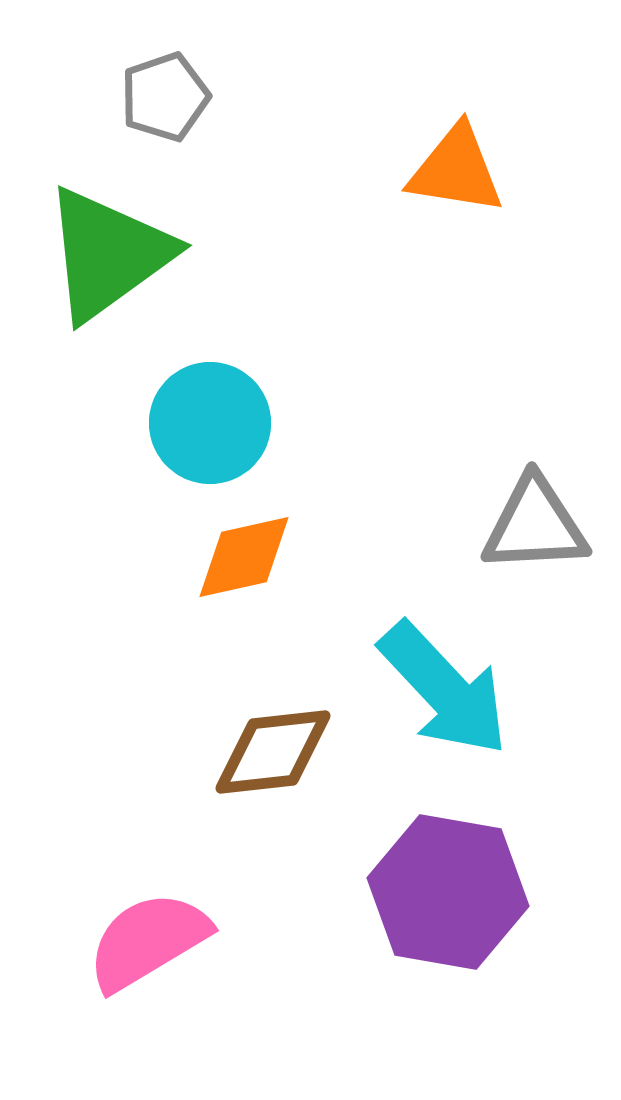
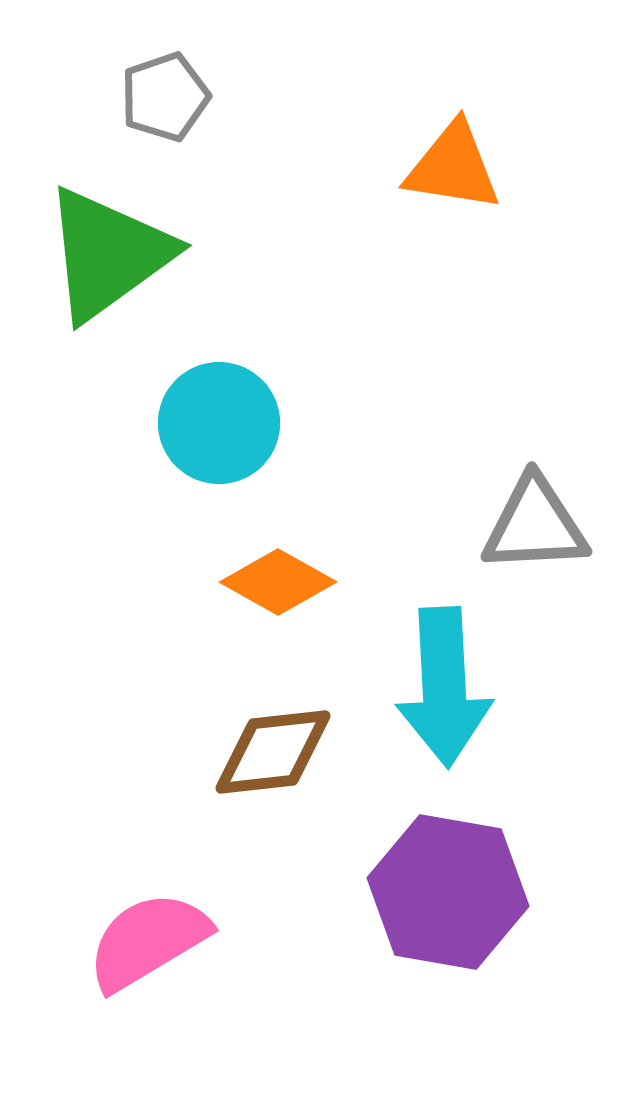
orange triangle: moved 3 px left, 3 px up
cyan circle: moved 9 px right
orange diamond: moved 34 px right, 25 px down; rotated 42 degrees clockwise
cyan arrow: moved 2 px up; rotated 40 degrees clockwise
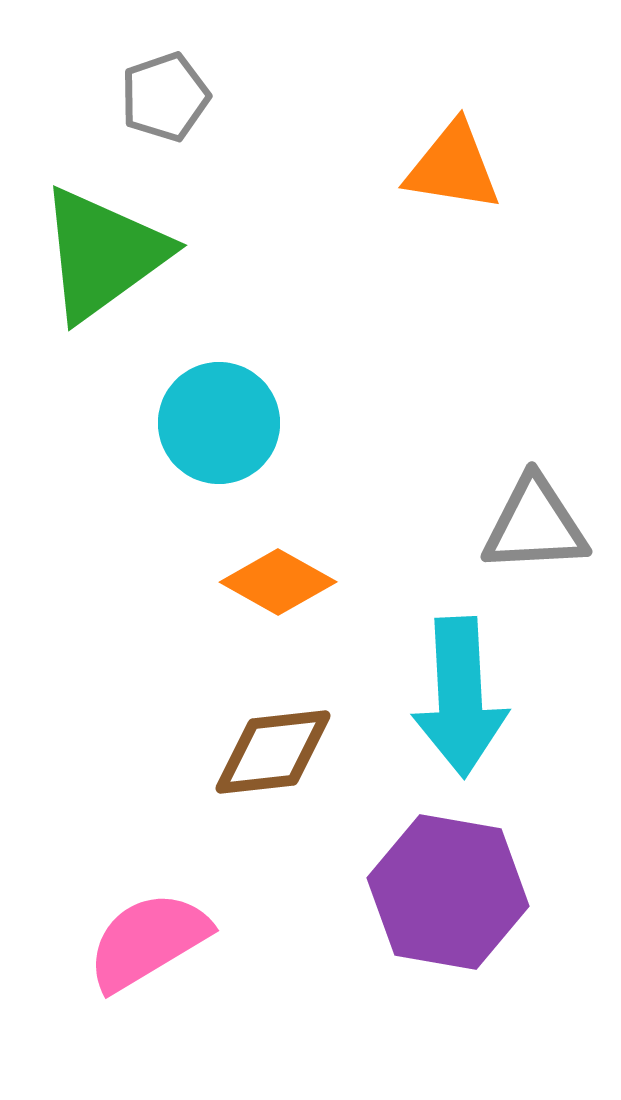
green triangle: moved 5 px left
cyan arrow: moved 16 px right, 10 px down
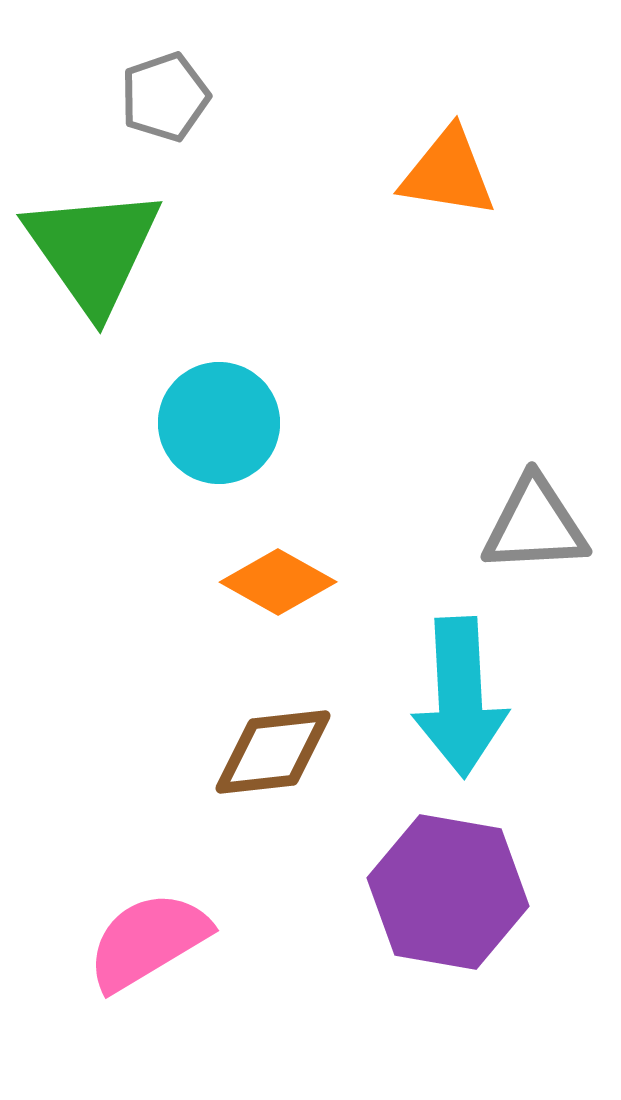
orange triangle: moved 5 px left, 6 px down
green triangle: moved 10 px left, 4 px up; rotated 29 degrees counterclockwise
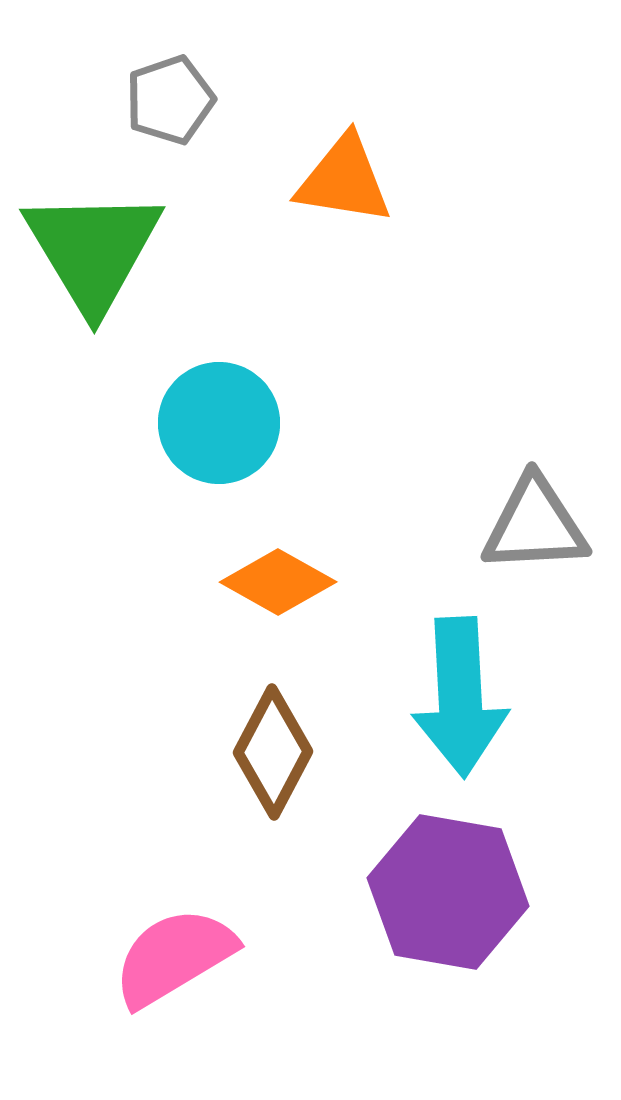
gray pentagon: moved 5 px right, 3 px down
orange triangle: moved 104 px left, 7 px down
green triangle: rotated 4 degrees clockwise
brown diamond: rotated 56 degrees counterclockwise
pink semicircle: moved 26 px right, 16 px down
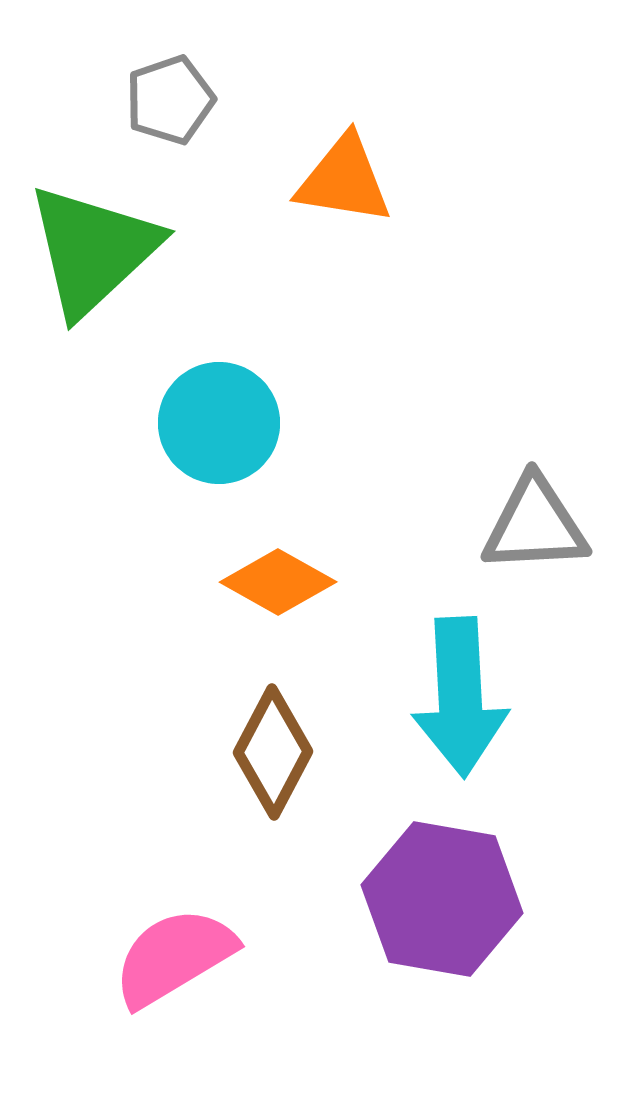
green triangle: rotated 18 degrees clockwise
purple hexagon: moved 6 px left, 7 px down
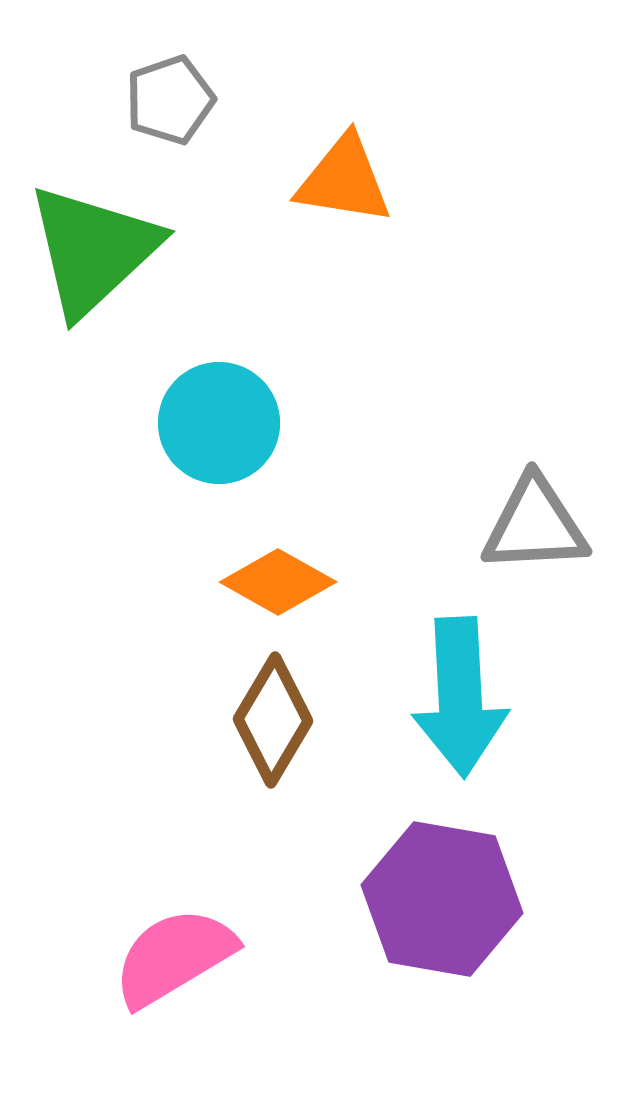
brown diamond: moved 32 px up; rotated 3 degrees clockwise
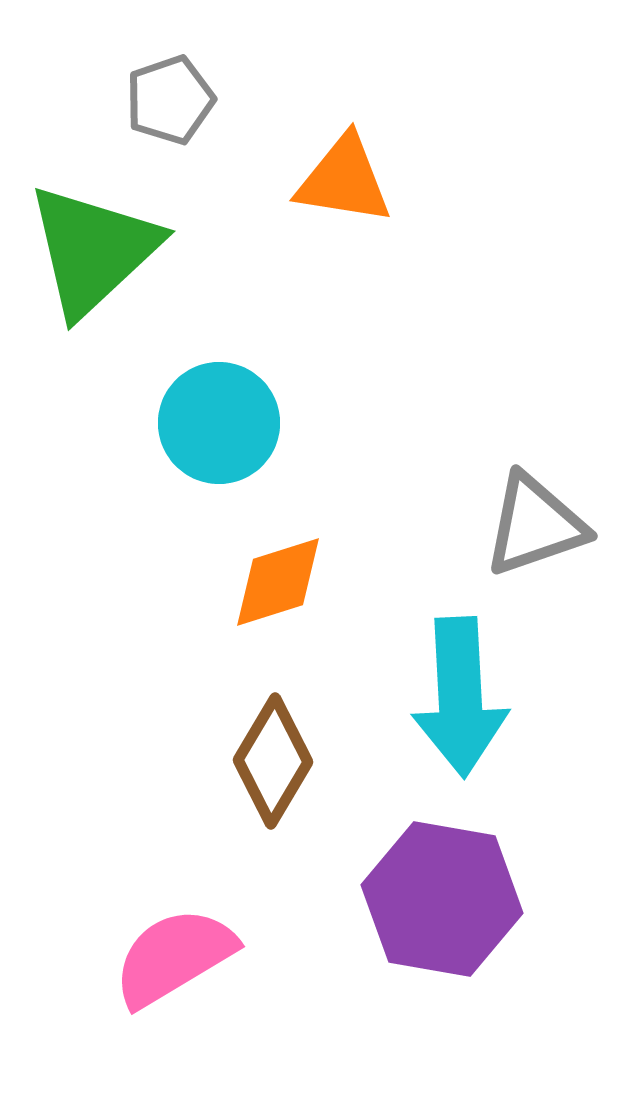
gray triangle: rotated 16 degrees counterclockwise
orange diamond: rotated 47 degrees counterclockwise
brown diamond: moved 41 px down
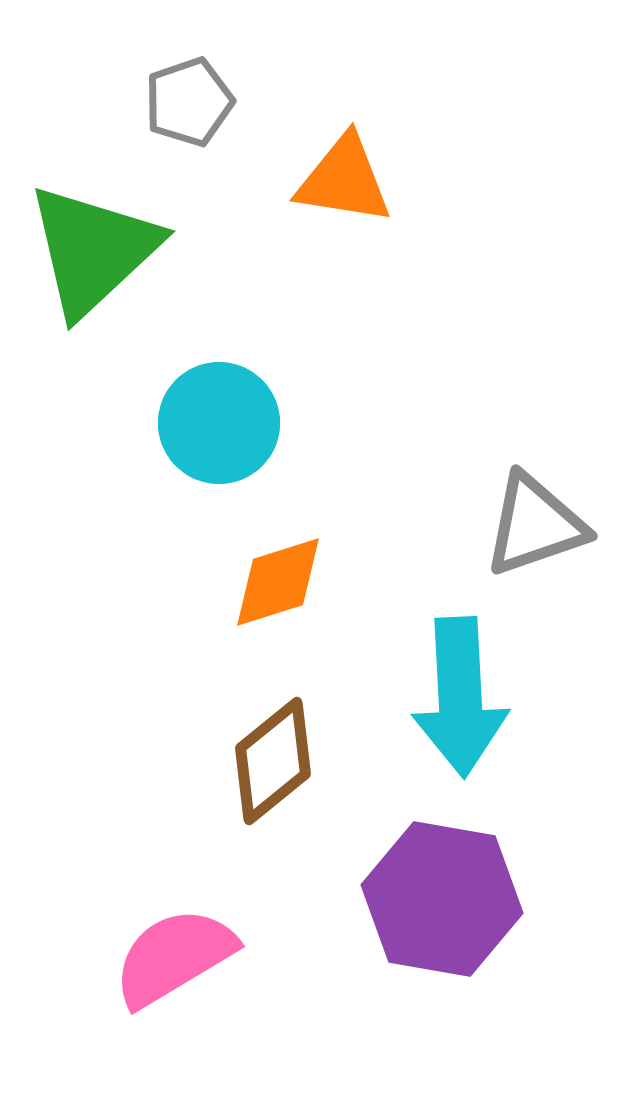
gray pentagon: moved 19 px right, 2 px down
brown diamond: rotated 20 degrees clockwise
